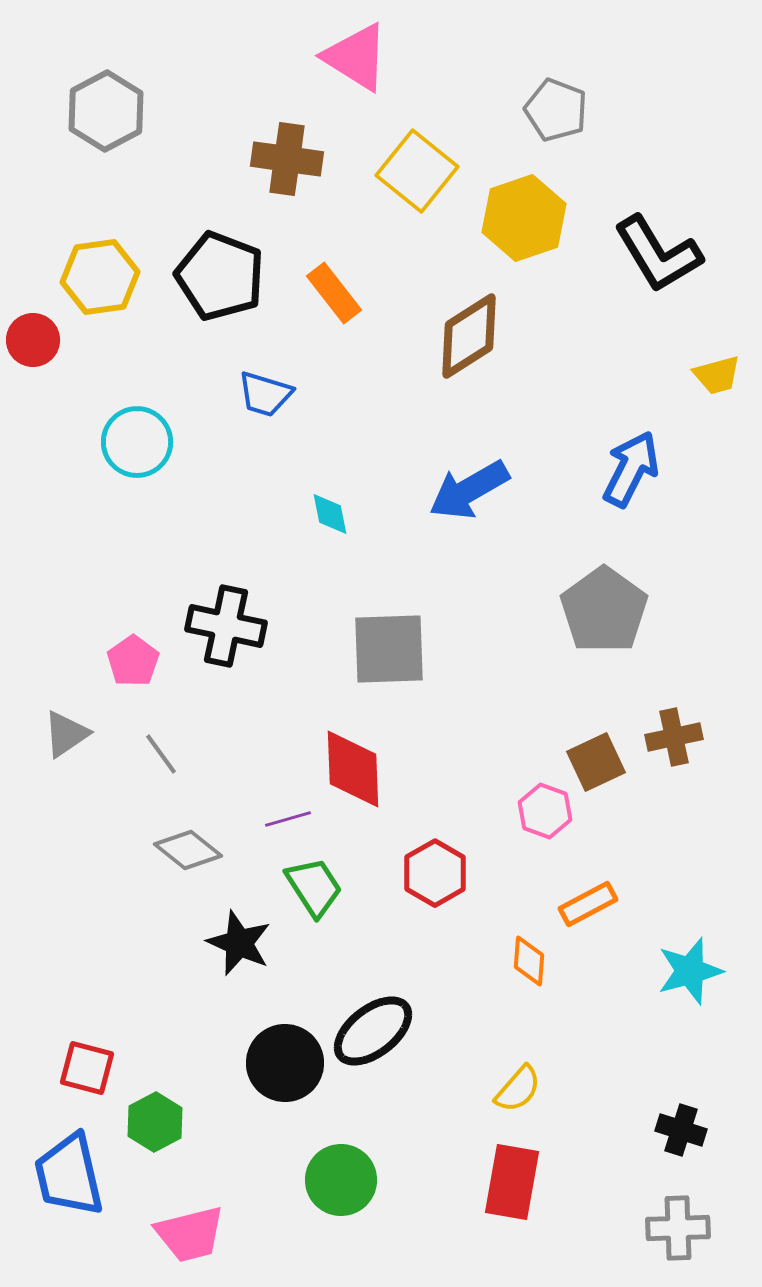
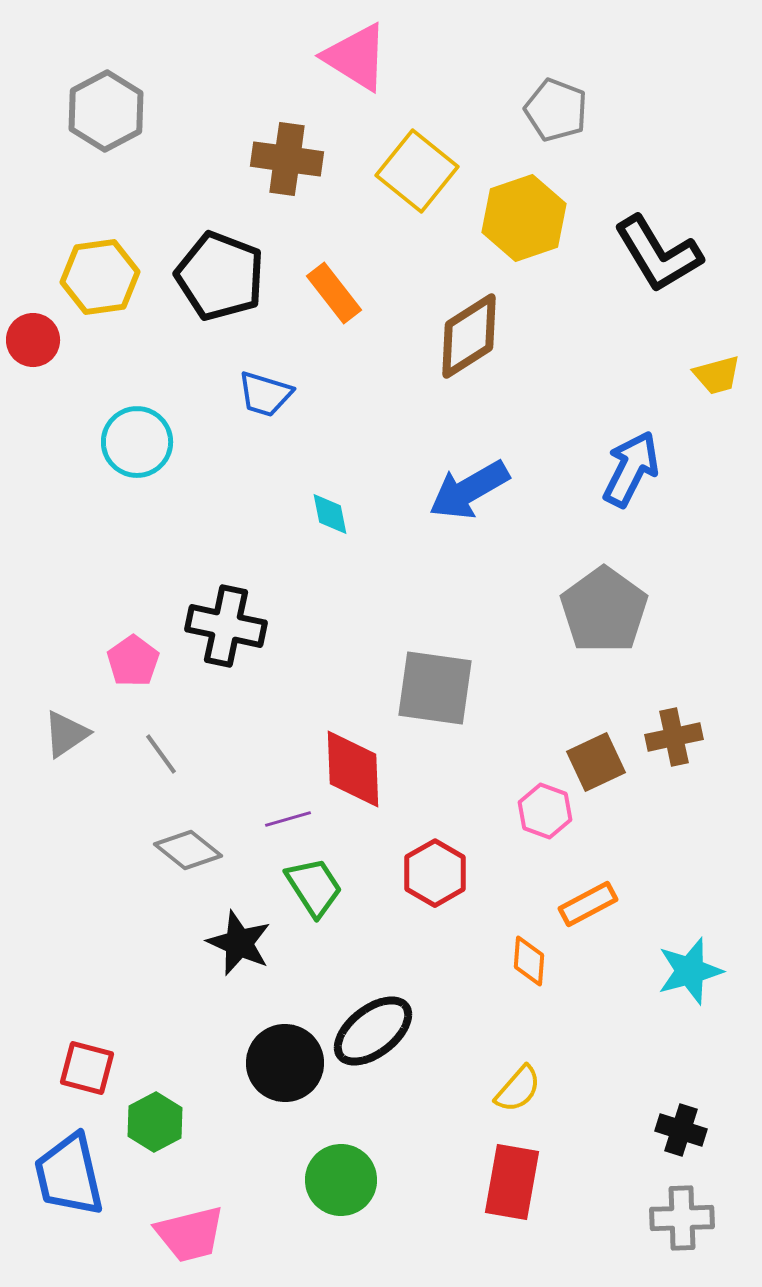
gray square at (389, 649): moved 46 px right, 39 px down; rotated 10 degrees clockwise
gray cross at (678, 1228): moved 4 px right, 10 px up
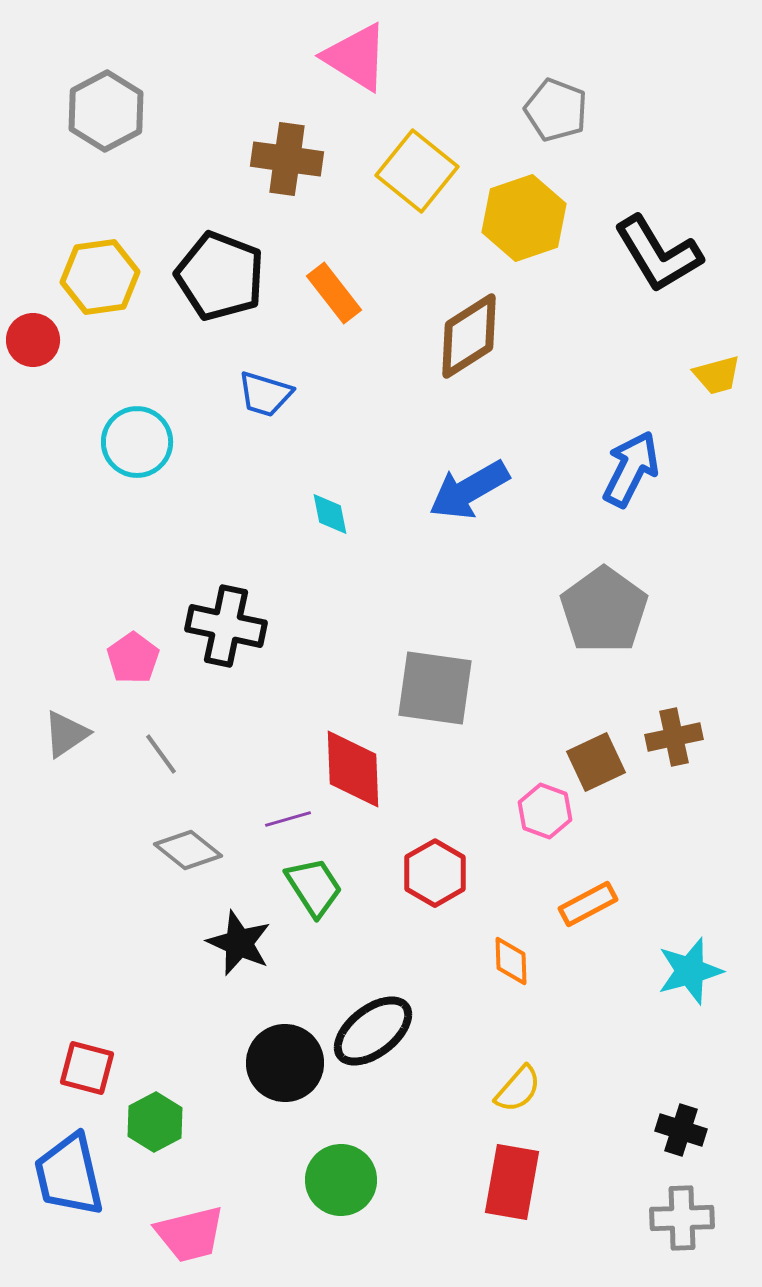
pink pentagon at (133, 661): moved 3 px up
orange diamond at (529, 961): moved 18 px left; rotated 6 degrees counterclockwise
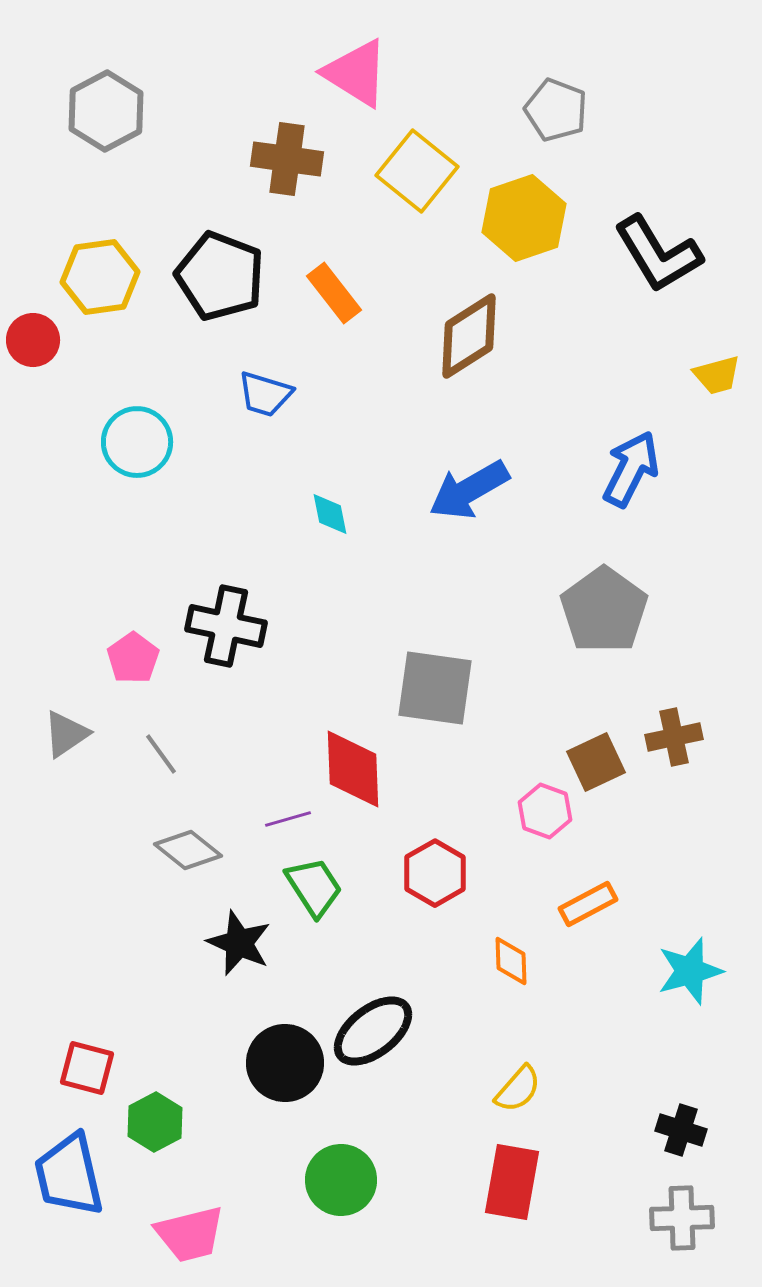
pink triangle at (356, 57): moved 16 px down
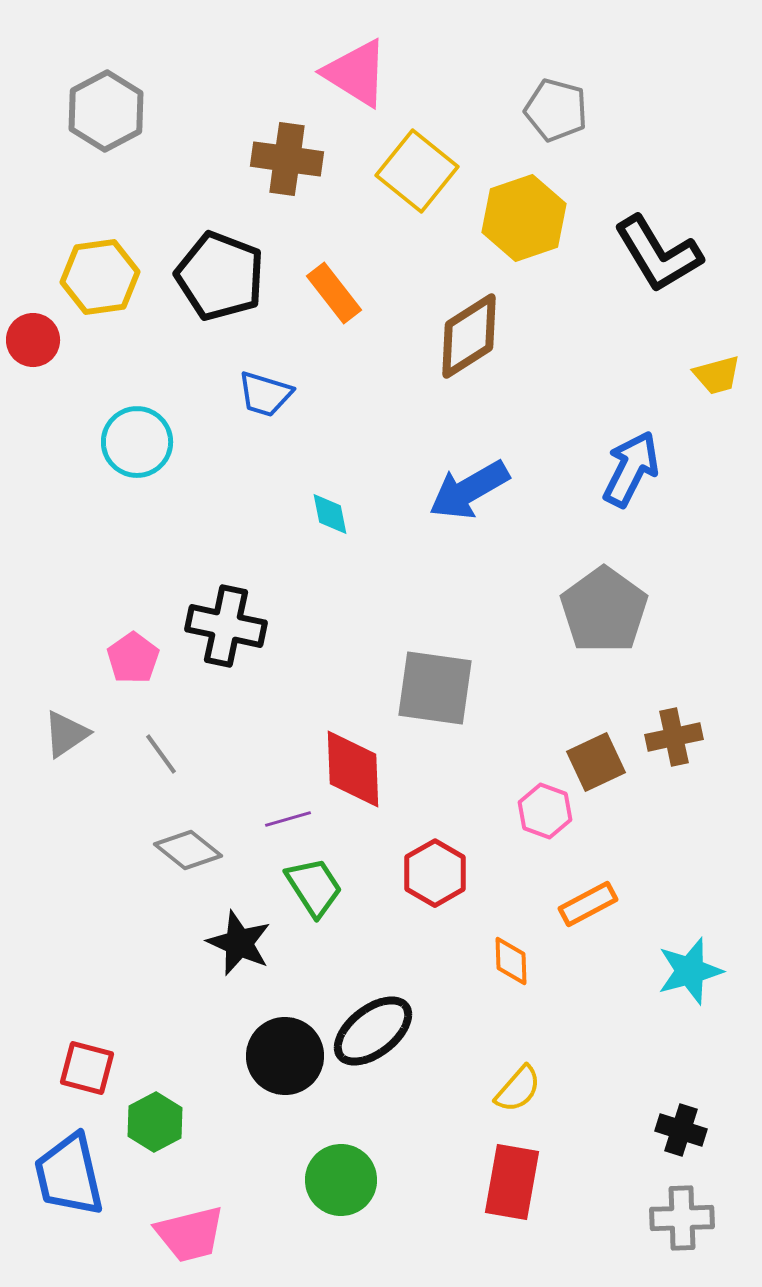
gray pentagon at (556, 110): rotated 6 degrees counterclockwise
black circle at (285, 1063): moved 7 px up
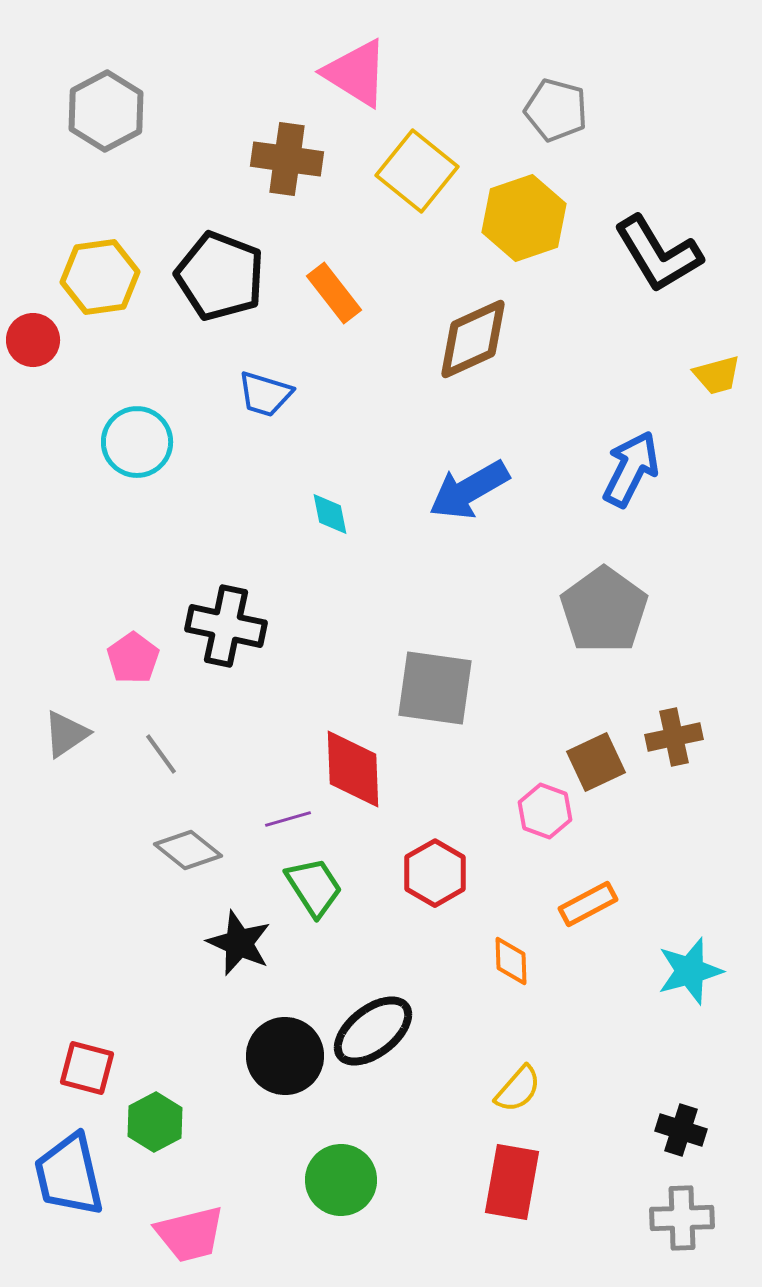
brown diamond at (469, 336): moved 4 px right, 3 px down; rotated 8 degrees clockwise
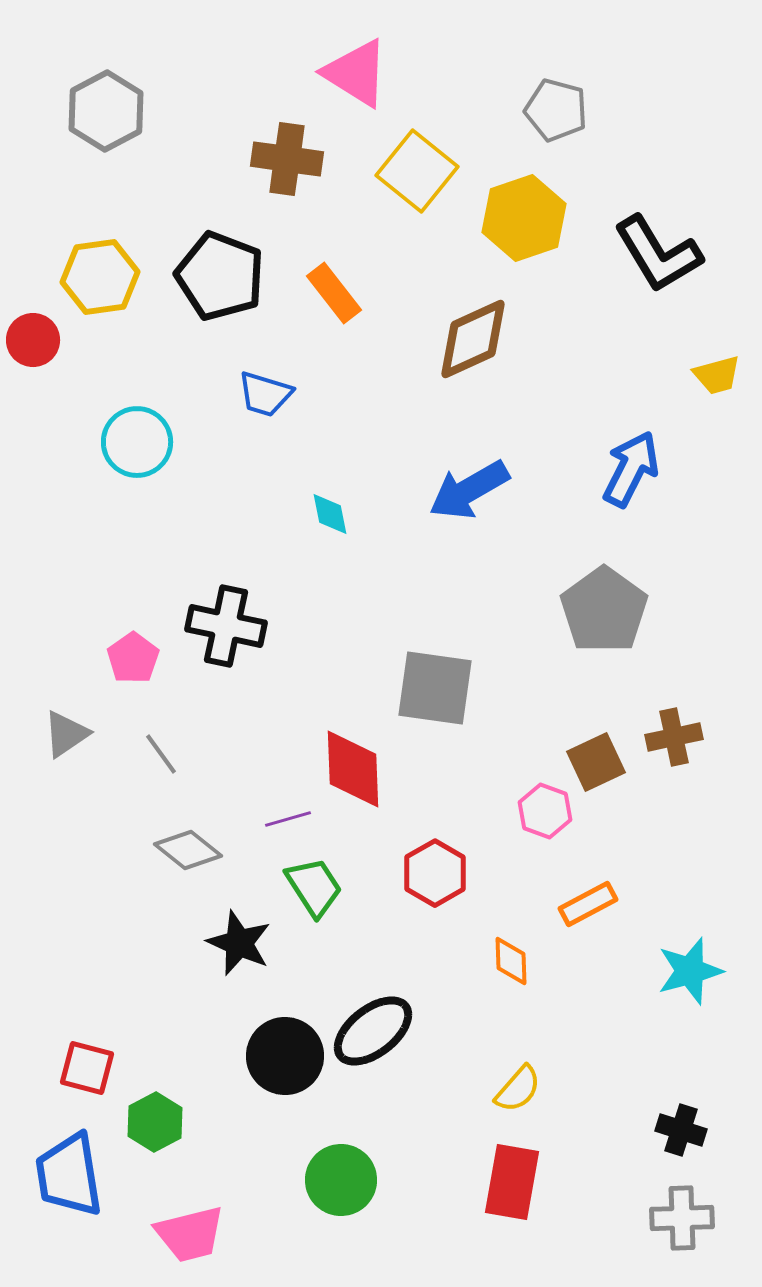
blue trapezoid at (69, 1175): rotated 4 degrees clockwise
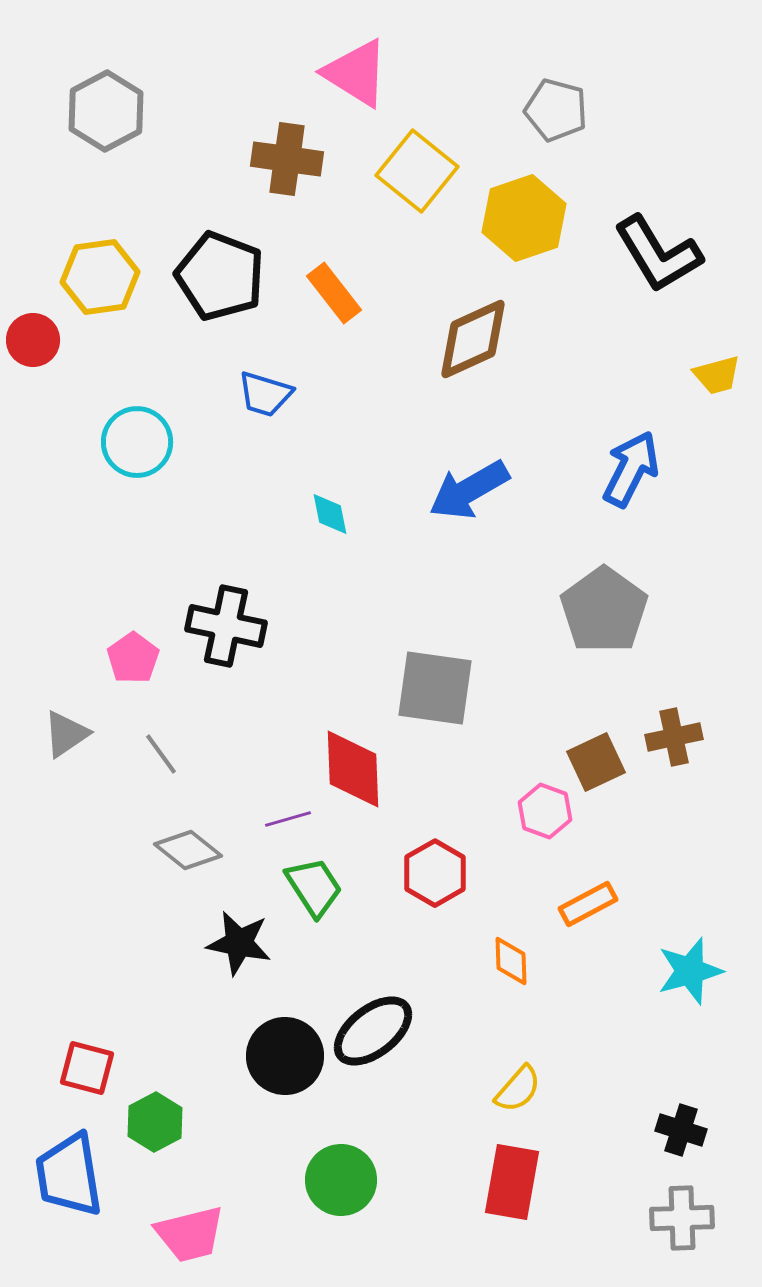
black star at (239, 943): rotated 12 degrees counterclockwise
